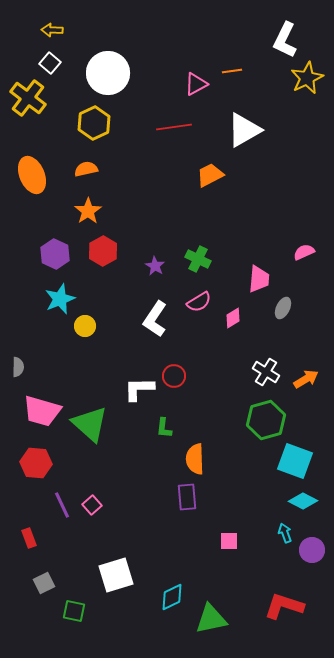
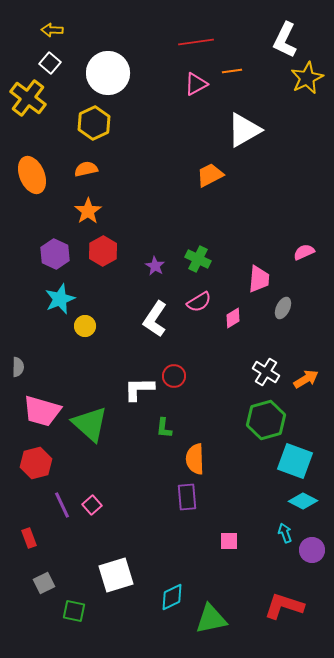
red line at (174, 127): moved 22 px right, 85 px up
red hexagon at (36, 463): rotated 20 degrees counterclockwise
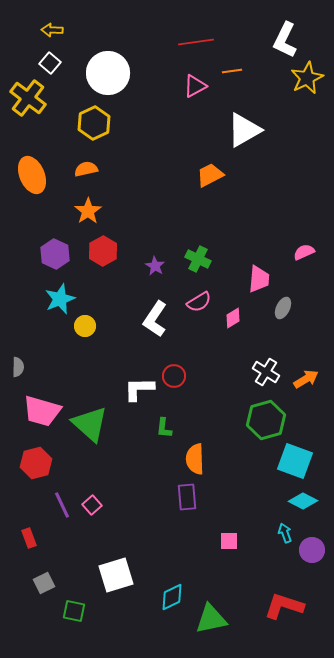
pink triangle at (196, 84): moved 1 px left, 2 px down
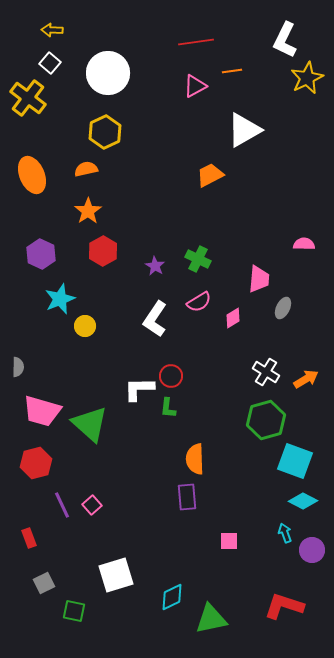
yellow hexagon at (94, 123): moved 11 px right, 9 px down
pink semicircle at (304, 252): moved 8 px up; rotated 25 degrees clockwise
purple hexagon at (55, 254): moved 14 px left
red circle at (174, 376): moved 3 px left
green L-shape at (164, 428): moved 4 px right, 20 px up
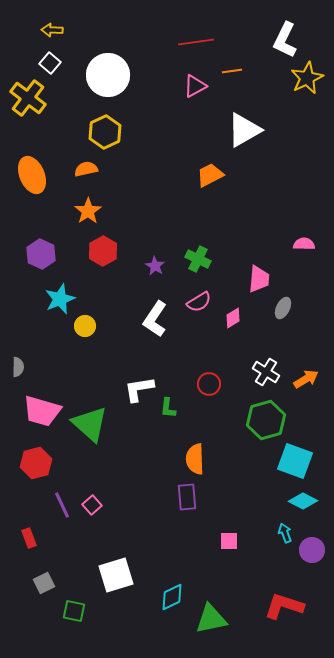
white circle at (108, 73): moved 2 px down
red circle at (171, 376): moved 38 px right, 8 px down
white L-shape at (139, 389): rotated 8 degrees counterclockwise
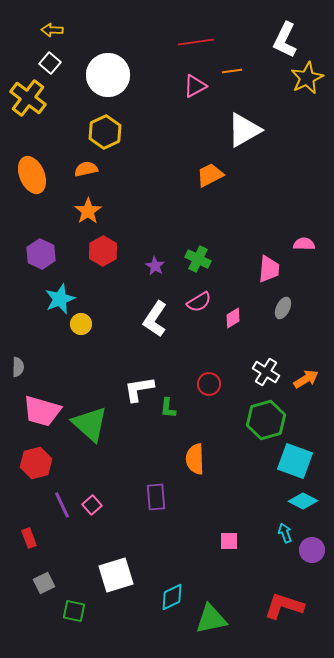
pink trapezoid at (259, 279): moved 10 px right, 10 px up
yellow circle at (85, 326): moved 4 px left, 2 px up
purple rectangle at (187, 497): moved 31 px left
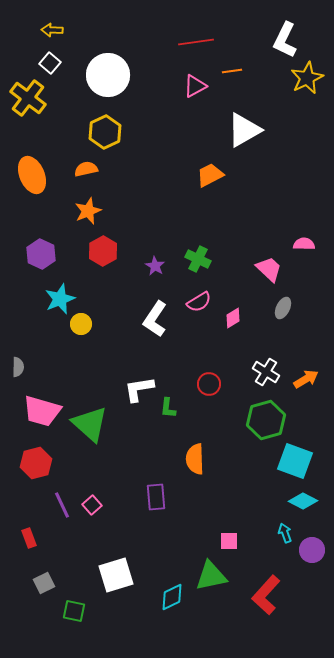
orange star at (88, 211): rotated 12 degrees clockwise
pink trapezoid at (269, 269): rotated 52 degrees counterclockwise
red L-shape at (284, 606): moved 18 px left, 11 px up; rotated 66 degrees counterclockwise
green triangle at (211, 619): moved 43 px up
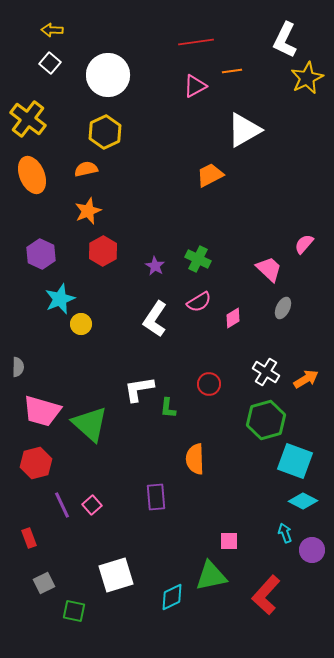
yellow cross at (28, 98): moved 21 px down
pink semicircle at (304, 244): rotated 50 degrees counterclockwise
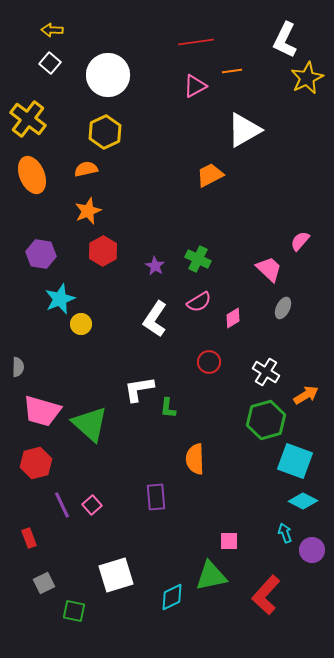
pink semicircle at (304, 244): moved 4 px left, 3 px up
purple hexagon at (41, 254): rotated 16 degrees counterclockwise
orange arrow at (306, 379): moved 16 px down
red circle at (209, 384): moved 22 px up
